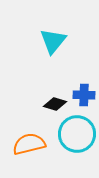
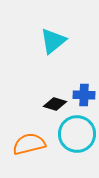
cyan triangle: rotated 12 degrees clockwise
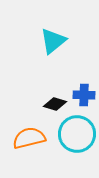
orange semicircle: moved 6 px up
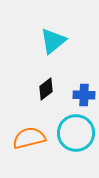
black diamond: moved 9 px left, 15 px up; rotated 55 degrees counterclockwise
cyan circle: moved 1 px left, 1 px up
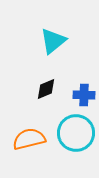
black diamond: rotated 15 degrees clockwise
orange semicircle: moved 1 px down
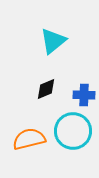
cyan circle: moved 3 px left, 2 px up
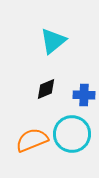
cyan circle: moved 1 px left, 3 px down
orange semicircle: moved 3 px right, 1 px down; rotated 8 degrees counterclockwise
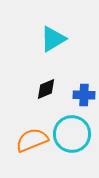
cyan triangle: moved 2 px up; rotated 8 degrees clockwise
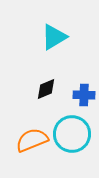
cyan triangle: moved 1 px right, 2 px up
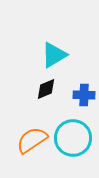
cyan triangle: moved 18 px down
cyan circle: moved 1 px right, 4 px down
orange semicircle: rotated 12 degrees counterclockwise
